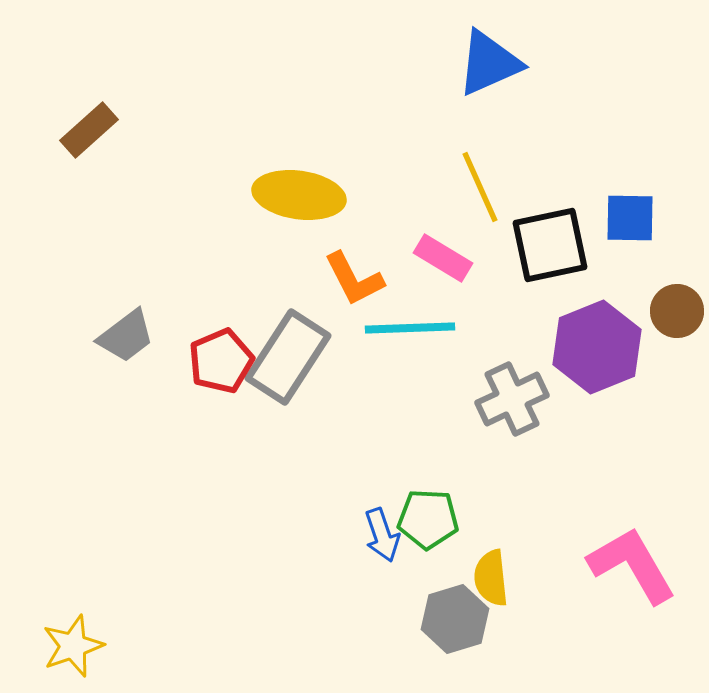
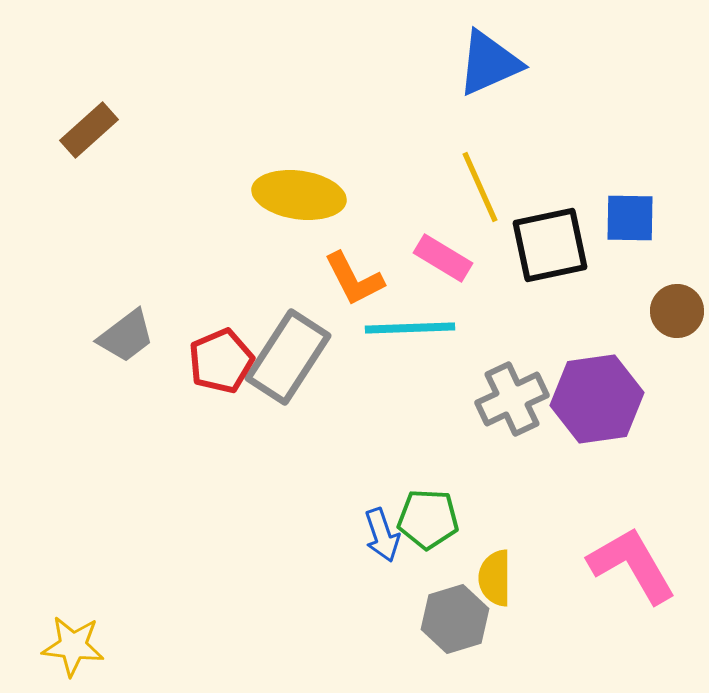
purple hexagon: moved 52 px down; rotated 14 degrees clockwise
yellow semicircle: moved 4 px right; rotated 6 degrees clockwise
yellow star: rotated 26 degrees clockwise
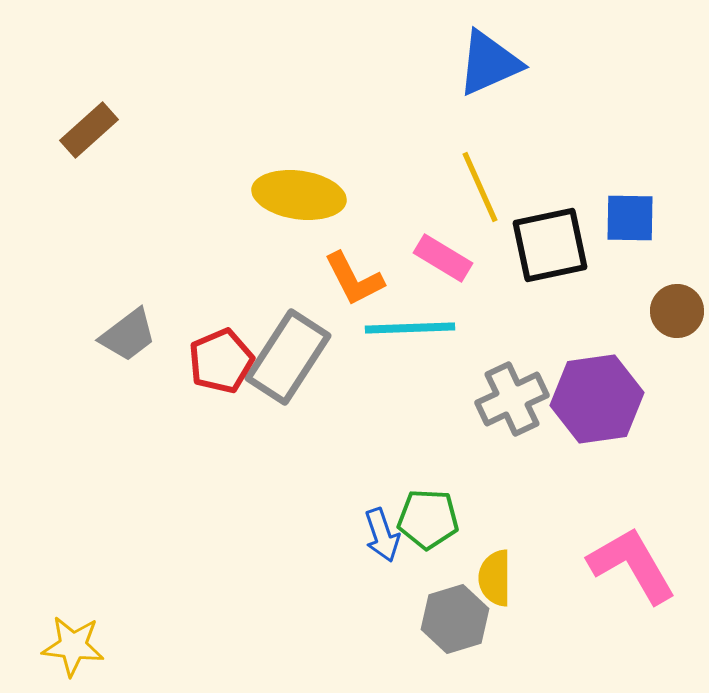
gray trapezoid: moved 2 px right, 1 px up
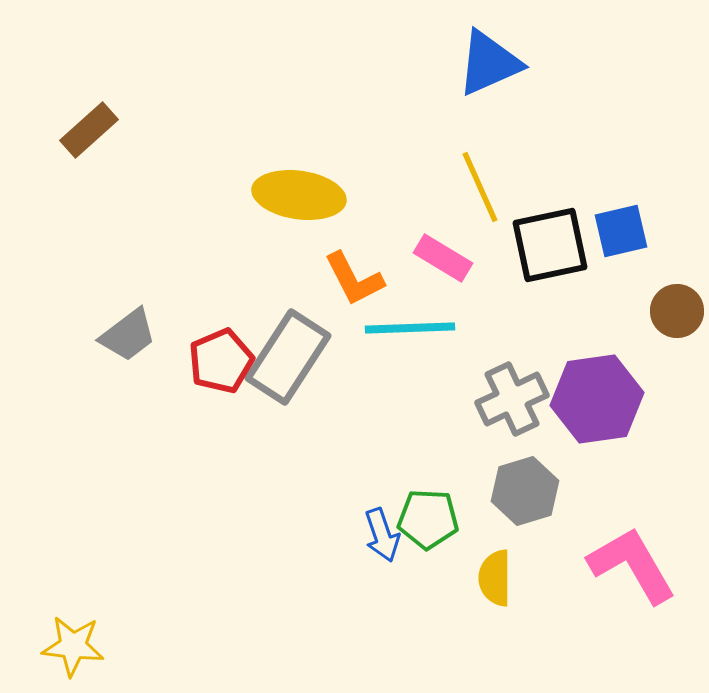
blue square: moved 9 px left, 13 px down; rotated 14 degrees counterclockwise
gray hexagon: moved 70 px right, 128 px up
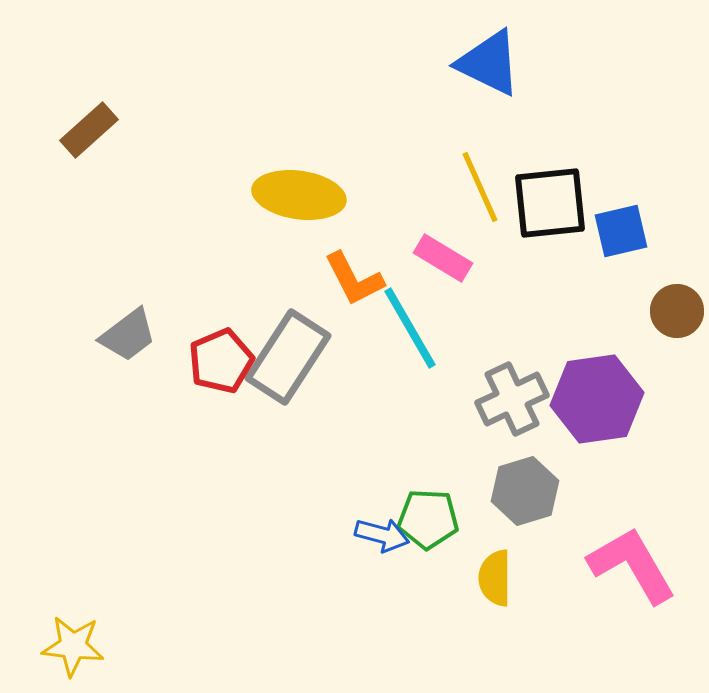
blue triangle: rotated 50 degrees clockwise
black square: moved 42 px up; rotated 6 degrees clockwise
cyan line: rotated 62 degrees clockwise
blue arrow: rotated 56 degrees counterclockwise
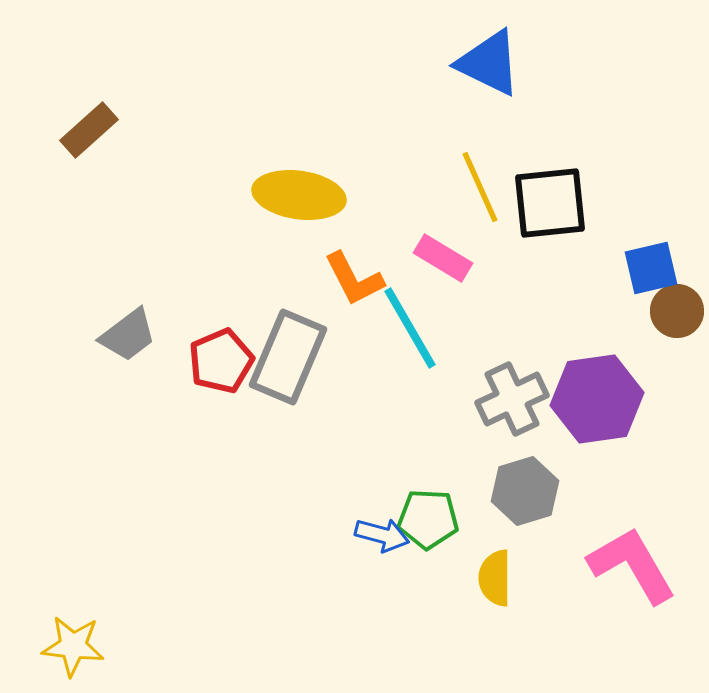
blue square: moved 30 px right, 37 px down
gray rectangle: rotated 10 degrees counterclockwise
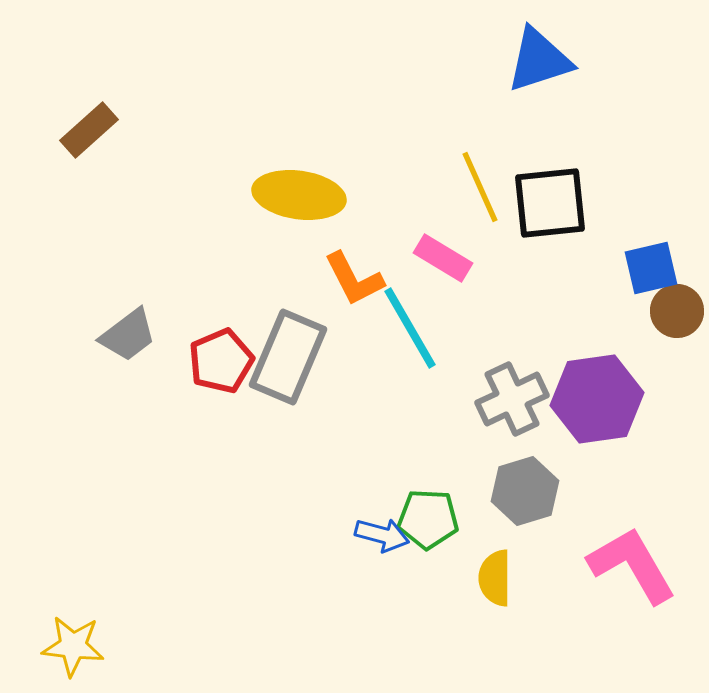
blue triangle: moved 50 px right, 3 px up; rotated 44 degrees counterclockwise
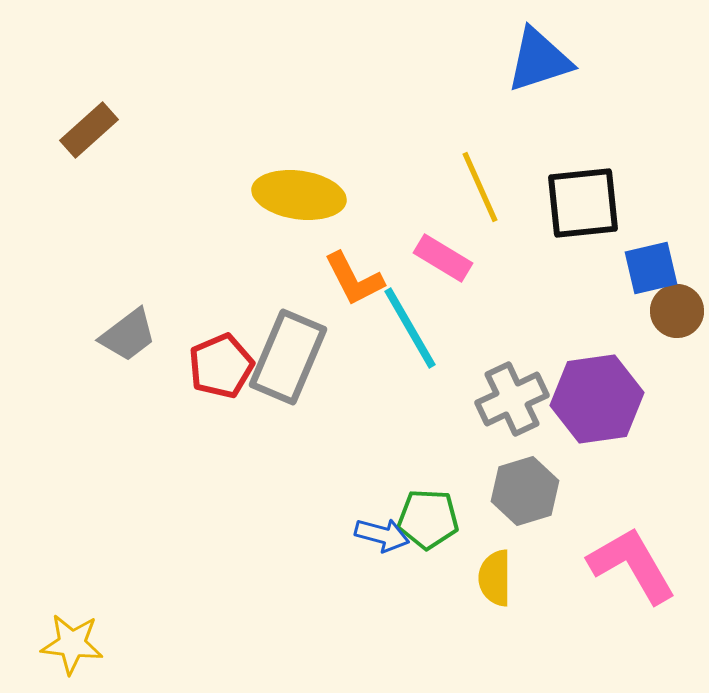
black square: moved 33 px right
red pentagon: moved 5 px down
yellow star: moved 1 px left, 2 px up
